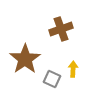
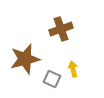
brown star: rotated 20 degrees clockwise
yellow arrow: rotated 14 degrees counterclockwise
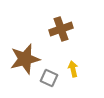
gray square: moved 3 px left, 1 px up
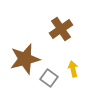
brown cross: rotated 15 degrees counterclockwise
gray square: rotated 12 degrees clockwise
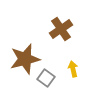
gray square: moved 3 px left
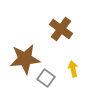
brown cross: rotated 20 degrees counterclockwise
brown star: rotated 8 degrees clockwise
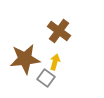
brown cross: moved 2 px left, 2 px down
yellow arrow: moved 18 px left, 7 px up; rotated 28 degrees clockwise
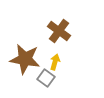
brown star: rotated 16 degrees clockwise
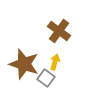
brown star: moved 1 px left, 5 px down; rotated 8 degrees clockwise
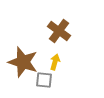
brown star: moved 1 px left, 2 px up
gray square: moved 2 px left, 2 px down; rotated 30 degrees counterclockwise
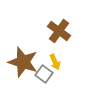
yellow arrow: rotated 140 degrees clockwise
gray square: moved 6 px up; rotated 30 degrees clockwise
